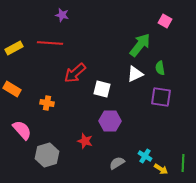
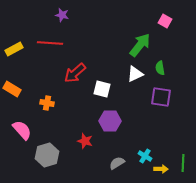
yellow rectangle: moved 1 px down
yellow arrow: rotated 32 degrees counterclockwise
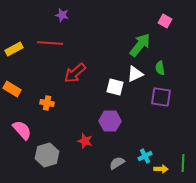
white square: moved 13 px right, 2 px up
cyan cross: rotated 32 degrees clockwise
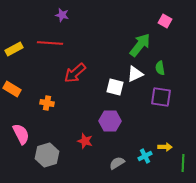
pink semicircle: moved 1 px left, 4 px down; rotated 15 degrees clockwise
yellow arrow: moved 4 px right, 22 px up
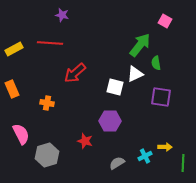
green semicircle: moved 4 px left, 5 px up
orange rectangle: rotated 36 degrees clockwise
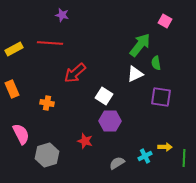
white square: moved 11 px left, 9 px down; rotated 18 degrees clockwise
green line: moved 1 px right, 5 px up
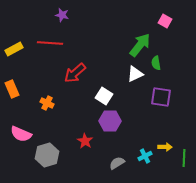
orange cross: rotated 16 degrees clockwise
pink semicircle: rotated 140 degrees clockwise
red star: rotated 14 degrees clockwise
